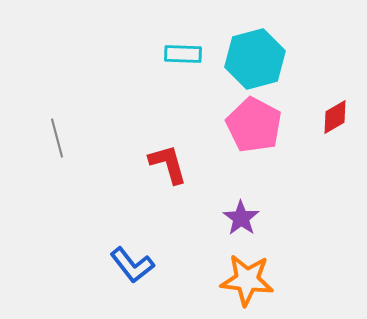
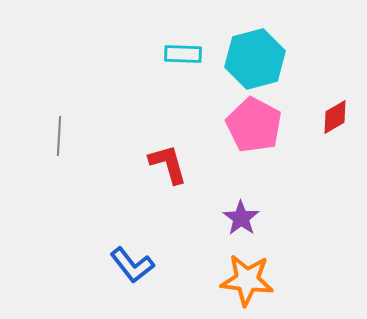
gray line: moved 2 px right, 2 px up; rotated 18 degrees clockwise
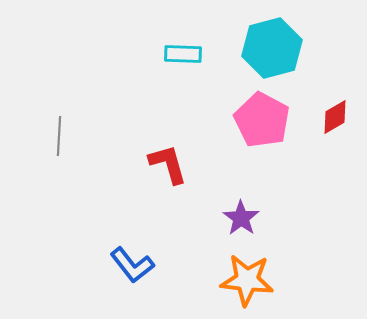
cyan hexagon: moved 17 px right, 11 px up
pink pentagon: moved 8 px right, 5 px up
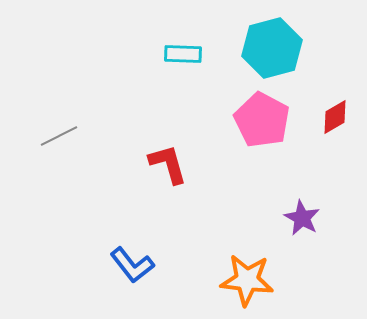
gray line: rotated 60 degrees clockwise
purple star: moved 61 px right; rotated 6 degrees counterclockwise
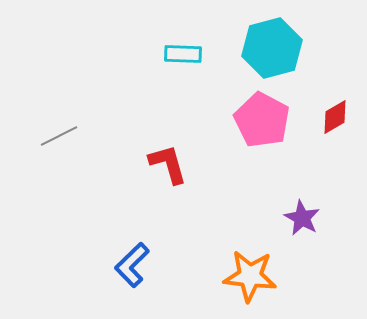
blue L-shape: rotated 84 degrees clockwise
orange star: moved 3 px right, 4 px up
